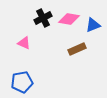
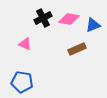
pink triangle: moved 1 px right, 1 px down
blue pentagon: rotated 20 degrees clockwise
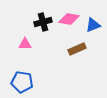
black cross: moved 4 px down; rotated 12 degrees clockwise
pink triangle: rotated 24 degrees counterclockwise
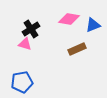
black cross: moved 12 px left, 7 px down; rotated 18 degrees counterclockwise
pink triangle: rotated 16 degrees clockwise
blue pentagon: rotated 20 degrees counterclockwise
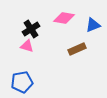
pink diamond: moved 5 px left, 1 px up
pink triangle: moved 2 px right, 2 px down
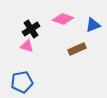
pink diamond: moved 1 px left, 1 px down; rotated 10 degrees clockwise
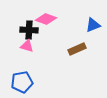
pink diamond: moved 17 px left
black cross: moved 2 px left, 1 px down; rotated 36 degrees clockwise
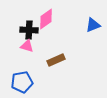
pink diamond: rotated 55 degrees counterclockwise
brown rectangle: moved 21 px left, 11 px down
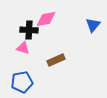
pink diamond: rotated 25 degrees clockwise
blue triangle: rotated 28 degrees counterclockwise
pink triangle: moved 4 px left, 2 px down
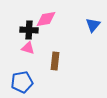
pink triangle: moved 5 px right
brown rectangle: moved 1 px left, 1 px down; rotated 60 degrees counterclockwise
